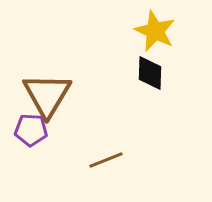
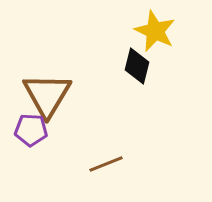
black diamond: moved 13 px left, 7 px up; rotated 12 degrees clockwise
brown line: moved 4 px down
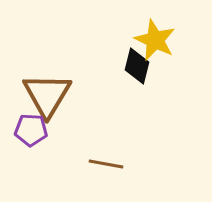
yellow star: moved 9 px down
brown line: rotated 32 degrees clockwise
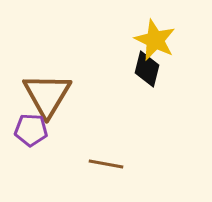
black diamond: moved 10 px right, 3 px down
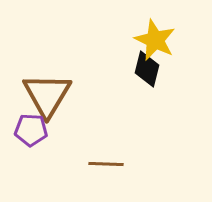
brown line: rotated 8 degrees counterclockwise
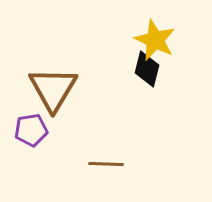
brown triangle: moved 6 px right, 6 px up
purple pentagon: rotated 12 degrees counterclockwise
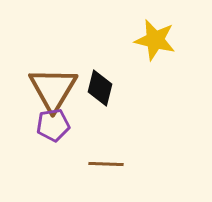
yellow star: rotated 12 degrees counterclockwise
black diamond: moved 47 px left, 19 px down
purple pentagon: moved 22 px right, 5 px up
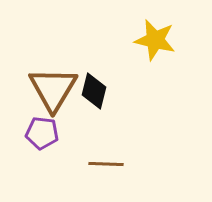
black diamond: moved 6 px left, 3 px down
purple pentagon: moved 11 px left, 8 px down; rotated 16 degrees clockwise
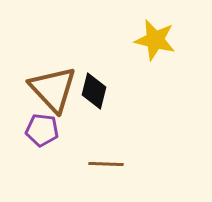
brown triangle: rotated 14 degrees counterclockwise
purple pentagon: moved 3 px up
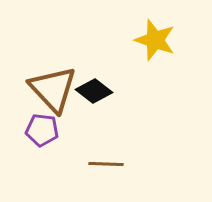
yellow star: rotated 6 degrees clockwise
black diamond: rotated 66 degrees counterclockwise
